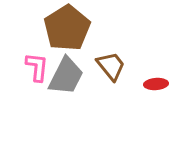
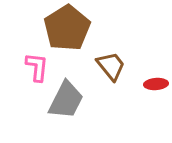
gray trapezoid: moved 24 px down
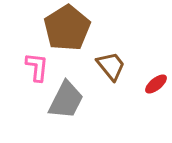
red ellipse: rotated 35 degrees counterclockwise
